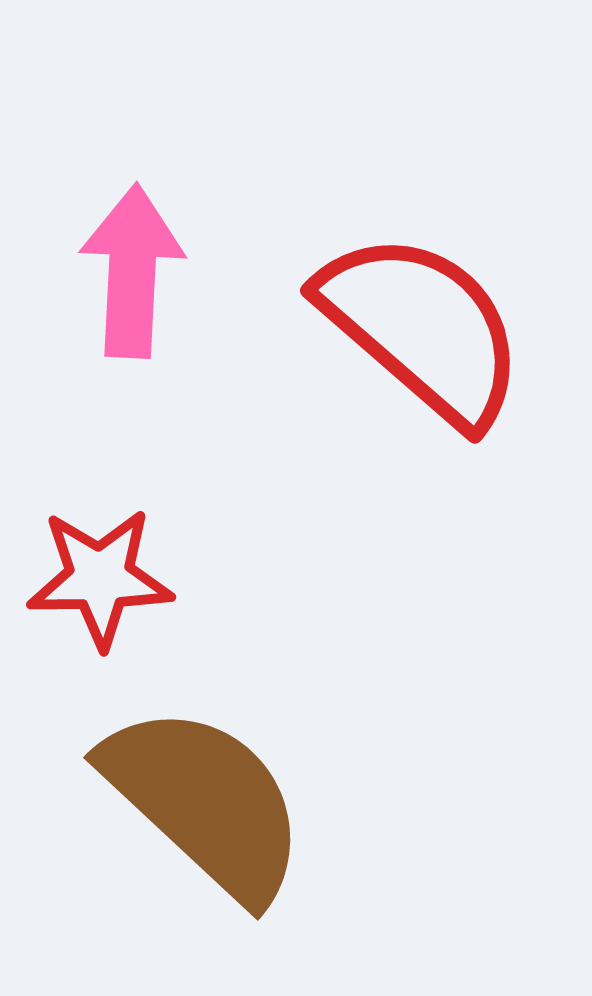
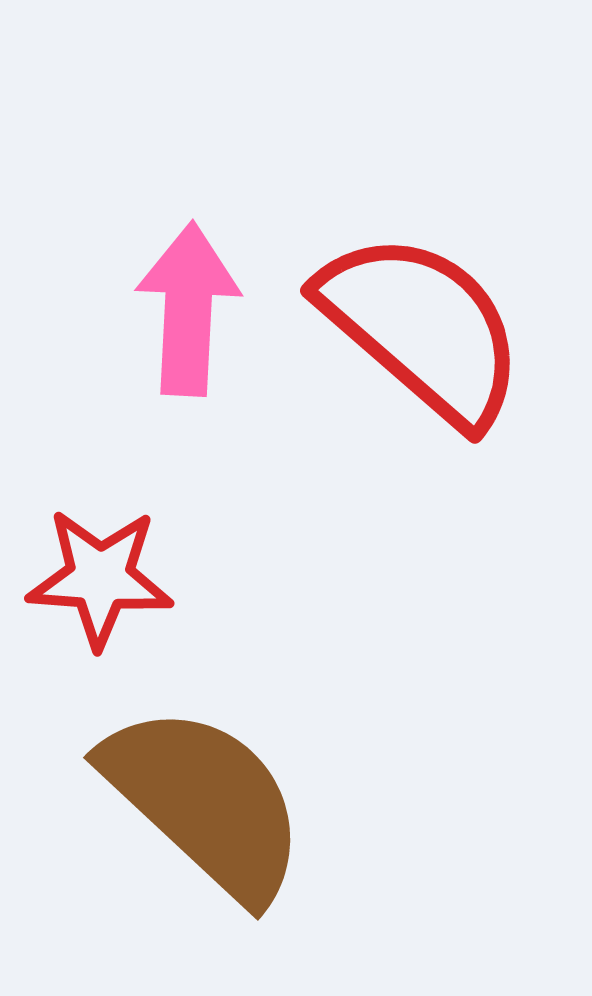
pink arrow: moved 56 px right, 38 px down
red star: rotated 5 degrees clockwise
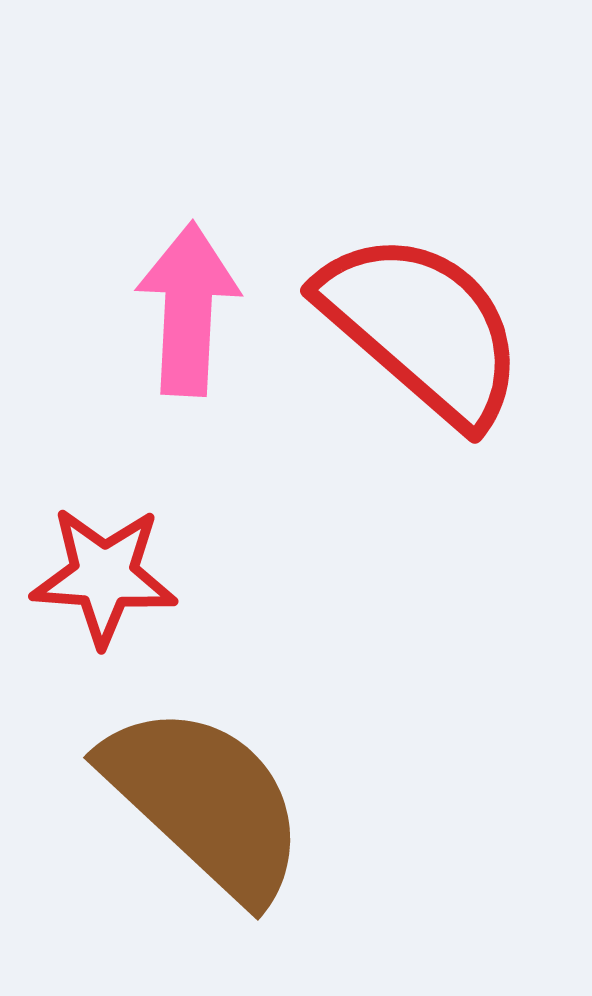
red star: moved 4 px right, 2 px up
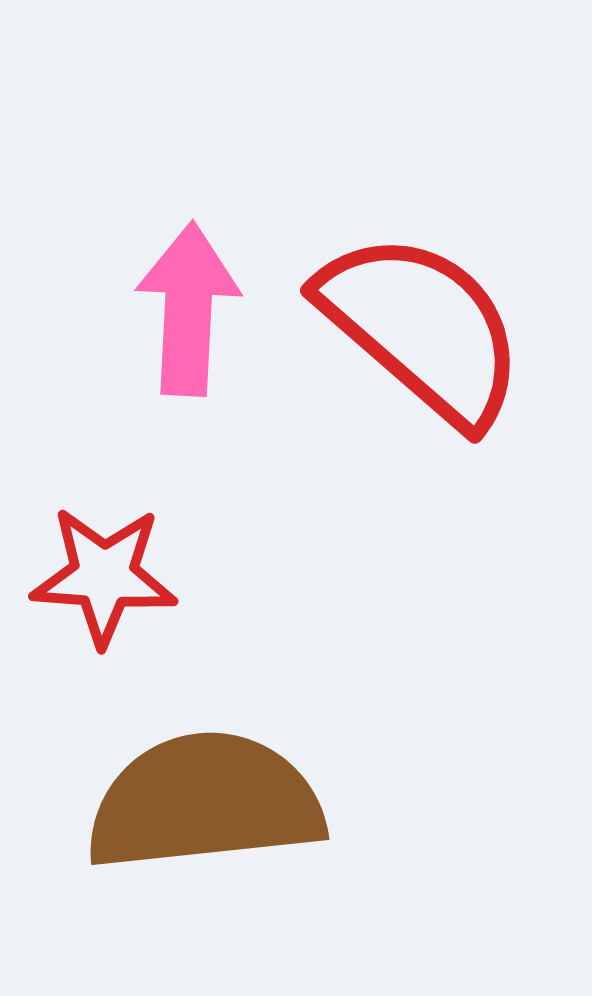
brown semicircle: rotated 49 degrees counterclockwise
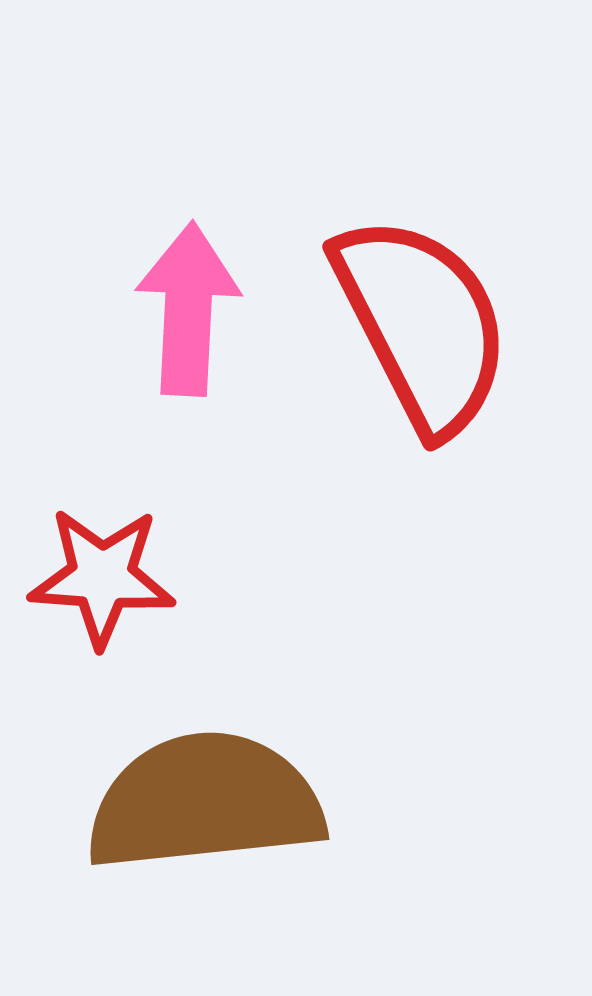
red semicircle: moved 4 px up; rotated 22 degrees clockwise
red star: moved 2 px left, 1 px down
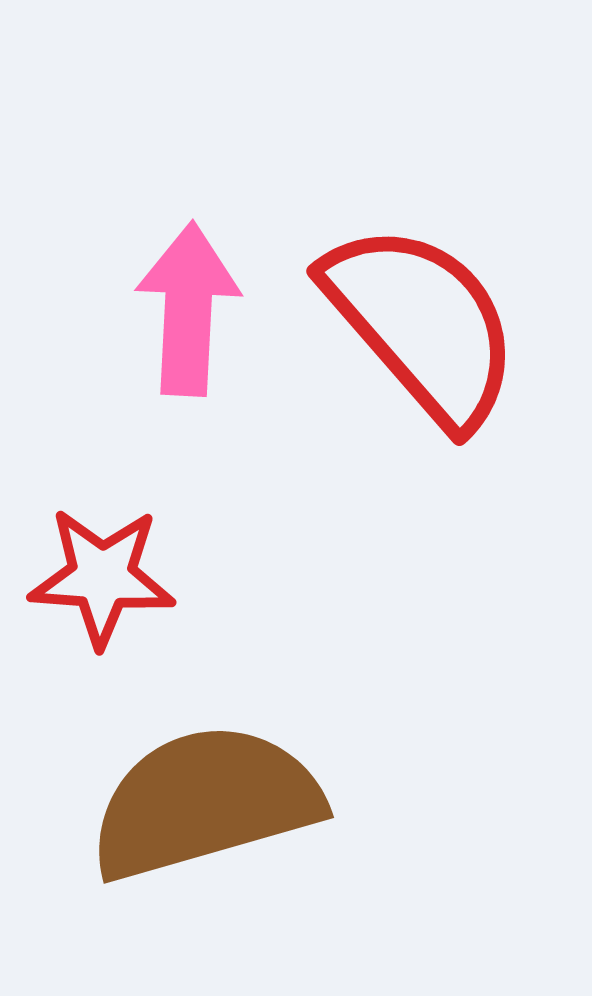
red semicircle: rotated 14 degrees counterclockwise
brown semicircle: rotated 10 degrees counterclockwise
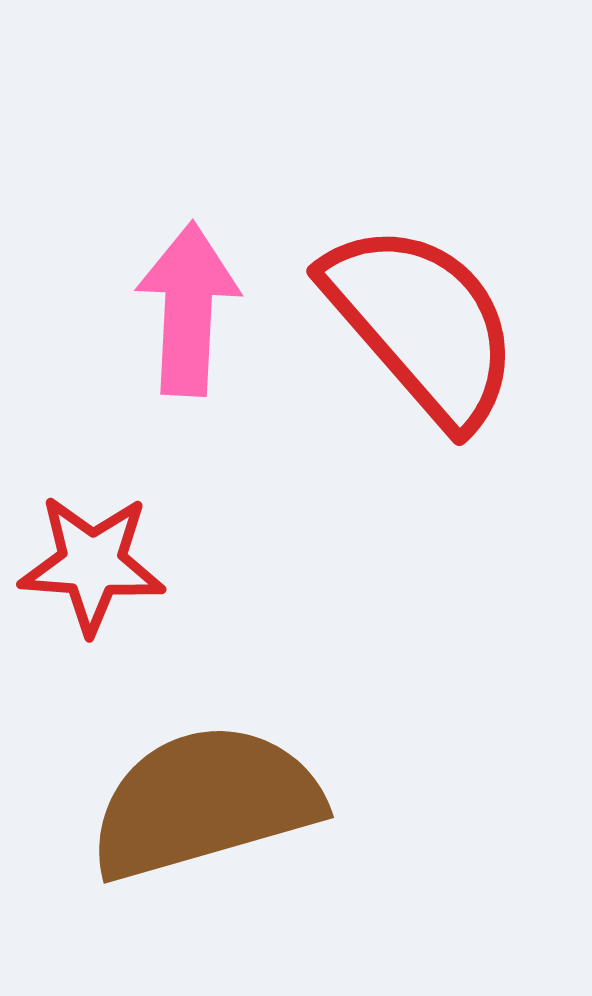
red star: moved 10 px left, 13 px up
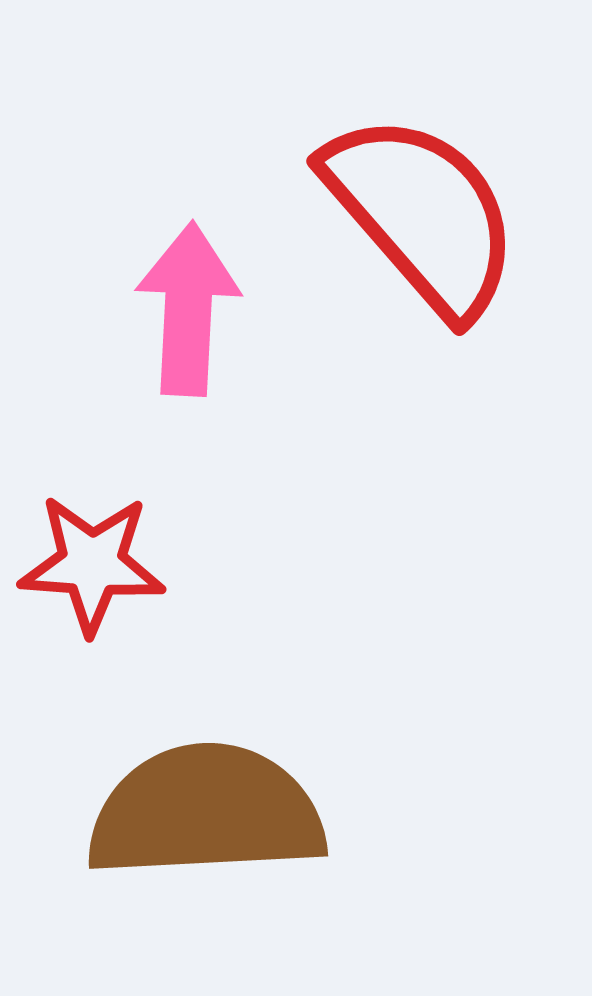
red semicircle: moved 110 px up
brown semicircle: moved 1 px right, 10 px down; rotated 13 degrees clockwise
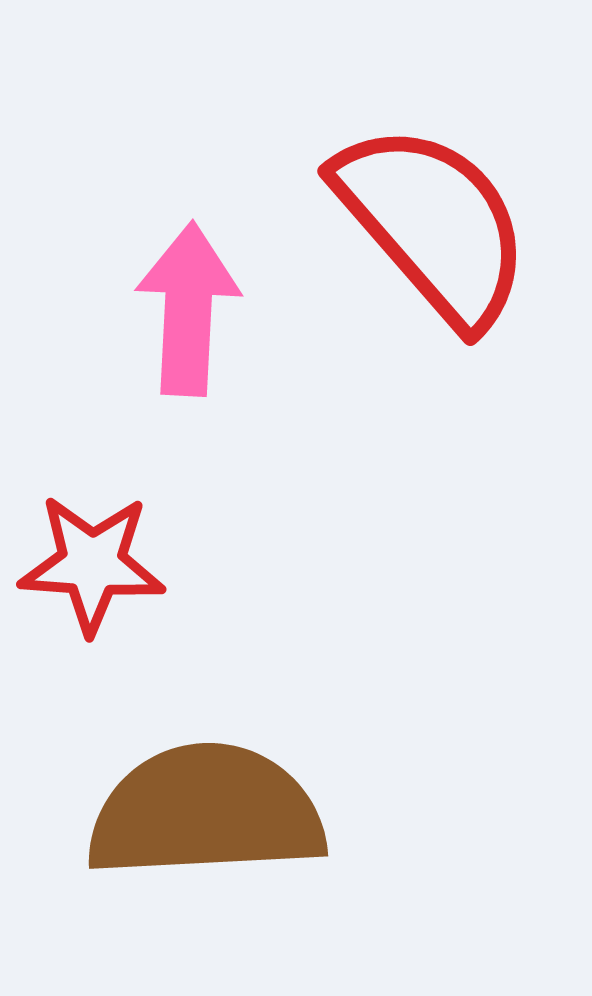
red semicircle: moved 11 px right, 10 px down
